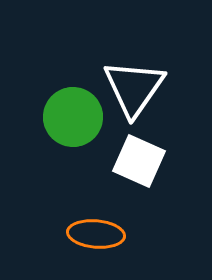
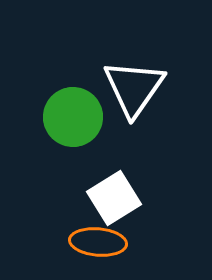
white square: moved 25 px left, 37 px down; rotated 34 degrees clockwise
orange ellipse: moved 2 px right, 8 px down
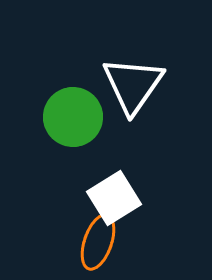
white triangle: moved 1 px left, 3 px up
orange ellipse: rotated 76 degrees counterclockwise
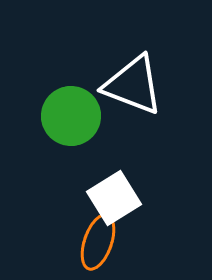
white triangle: rotated 44 degrees counterclockwise
green circle: moved 2 px left, 1 px up
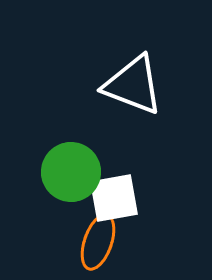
green circle: moved 56 px down
white square: rotated 22 degrees clockwise
